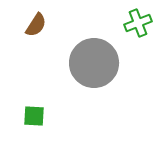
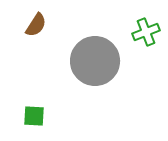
green cross: moved 8 px right, 9 px down
gray circle: moved 1 px right, 2 px up
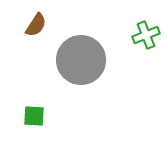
green cross: moved 3 px down
gray circle: moved 14 px left, 1 px up
